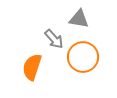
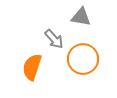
gray triangle: moved 2 px right, 2 px up
orange circle: moved 2 px down
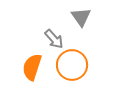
gray triangle: rotated 45 degrees clockwise
orange circle: moved 11 px left, 6 px down
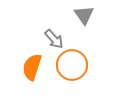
gray triangle: moved 3 px right, 2 px up
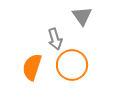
gray triangle: moved 2 px left, 1 px down
gray arrow: moved 1 px right; rotated 25 degrees clockwise
